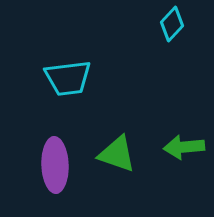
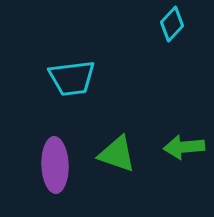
cyan trapezoid: moved 4 px right
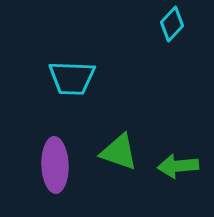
cyan trapezoid: rotated 9 degrees clockwise
green arrow: moved 6 px left, 19 px down
green triangle: moved 2 px right, 2 px up
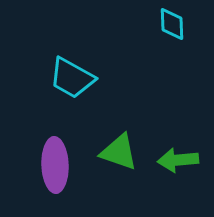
cyan diamond: rotated 44 degrees counterclockwise
cyan trapezoid: rotated 27 degrees clockwise
green arrow: moved 6 px up
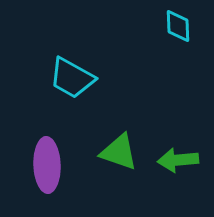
cyan diamond: moved 6 px right, 2 px down
purple ellipse: moved 8 px left
